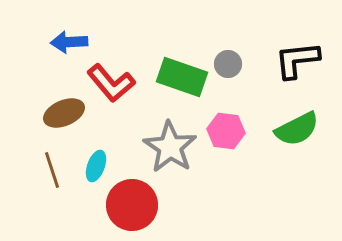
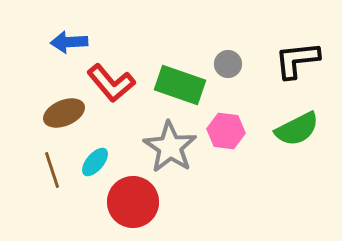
green rectangle: moved 2 px left, 8 px down
cyan ellipse: moved 1 px left, 4 px up; rotated 20 degrees clockwise
red circle: moved 1 px right, 3 px up
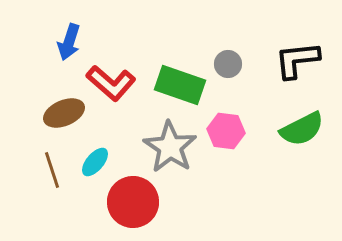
blue arrow: rotated 69 degrees counterclockwise
red L-shape: rotated 9 degrees counterclockwise
green semicircle: moved 5 px right
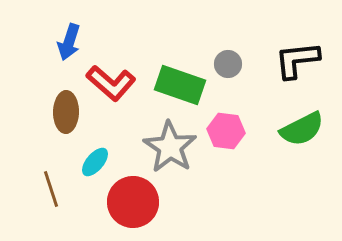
brown ellipse: moved 2 px right, 1 px up; rotated 66 degrees counterclockwise
brown line: moved 1 px left, 19 px down
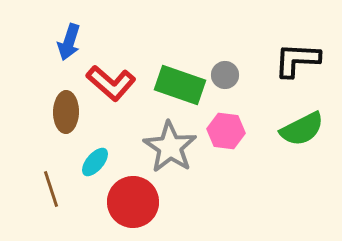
black L-shape: rotated 9 degrees clockwise
gray circle: moved 3 px left, 11 px down
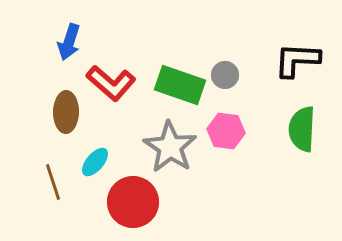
green semicircle: rotated 120 degrees clockwise
brown line: moved 2 px right, 7 px up
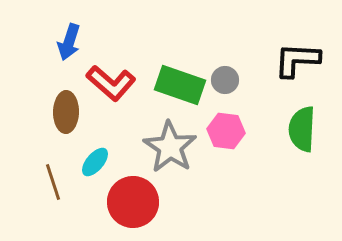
gray circle: moved 5 px down
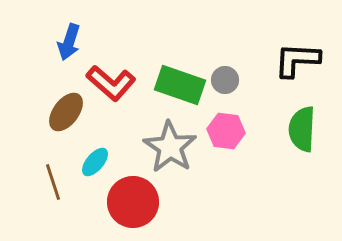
brown ellipse: rotated 36 degrees clockwise
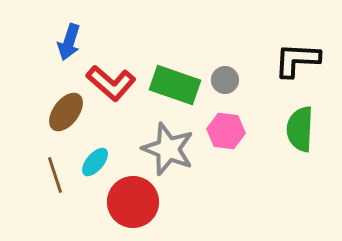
green rectangle: moved 5 px left
green semicircle: moved 2 px left
gray star: moved 2 px left, 2 px down; rotated 12 degrees counterclockwise
brown line: moved 2 px right, 7 px up
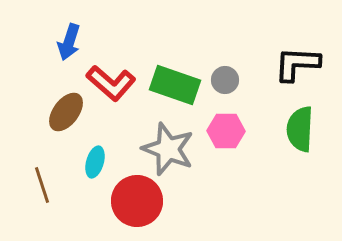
black L-shape: moved 4 px down
pink hexagon: rotated 6 degrees counterclockwise
cyan ellipse: rotated 24 degrees counterclockwise
brown line: moved 13 px left, 10 px down
red circle: moved 4 px right, 1 px up
